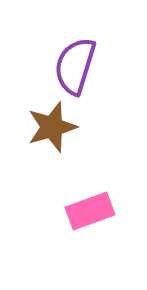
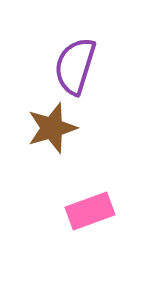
brown star: moved 1 px down
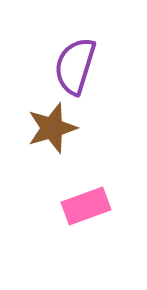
pink rectangle: moved 4 px left, 5 px up
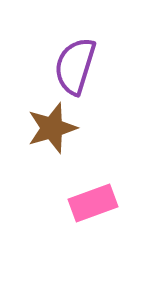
pink rectangle: moved 7 px right, 3 px up
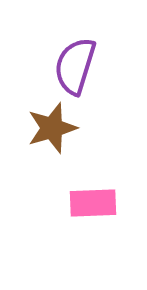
pink rectangle: rotated 18 degrees clockwise
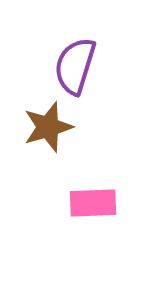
brown star: moved 4 px left, 1 px up
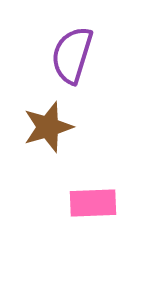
purple semicircle: moved 3 px left, 11 px up
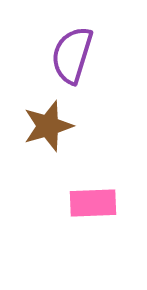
brown star: moved 1 px up
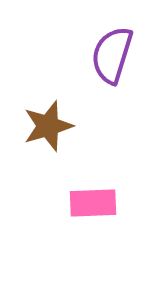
purple semicircle: moved 40 px right
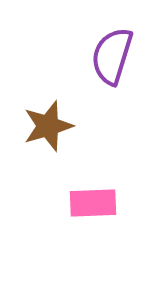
purple semicircle: moved 1 px down
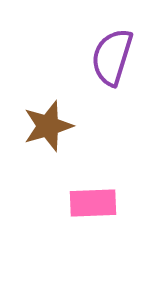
purple semicircle: moved 1 px down
